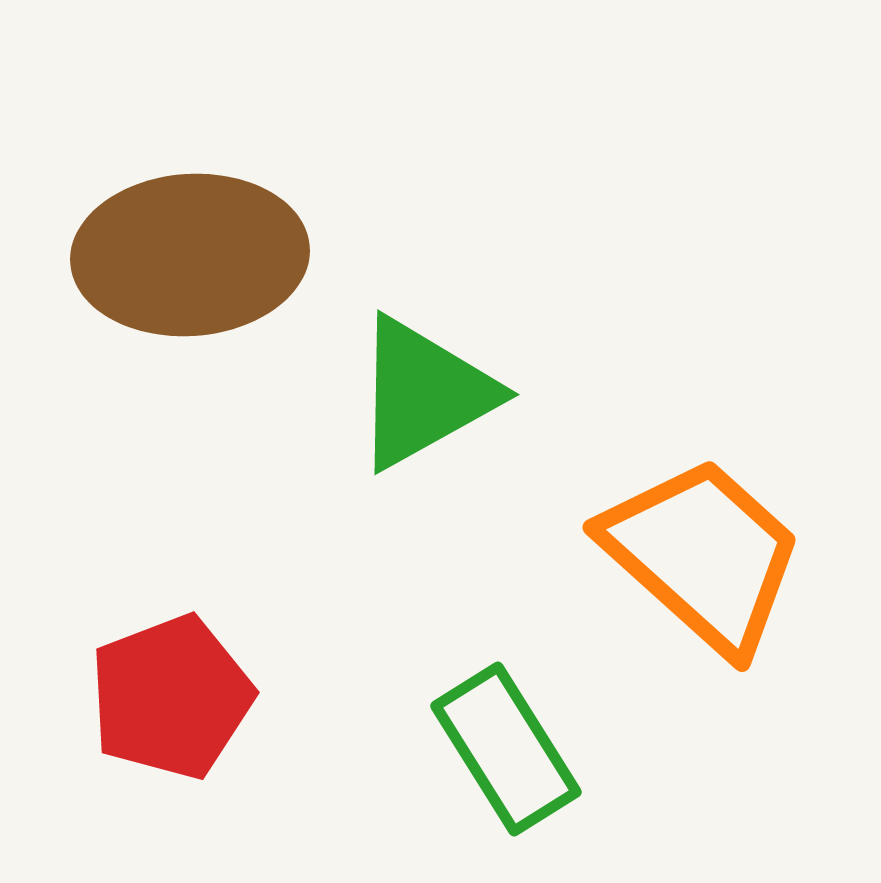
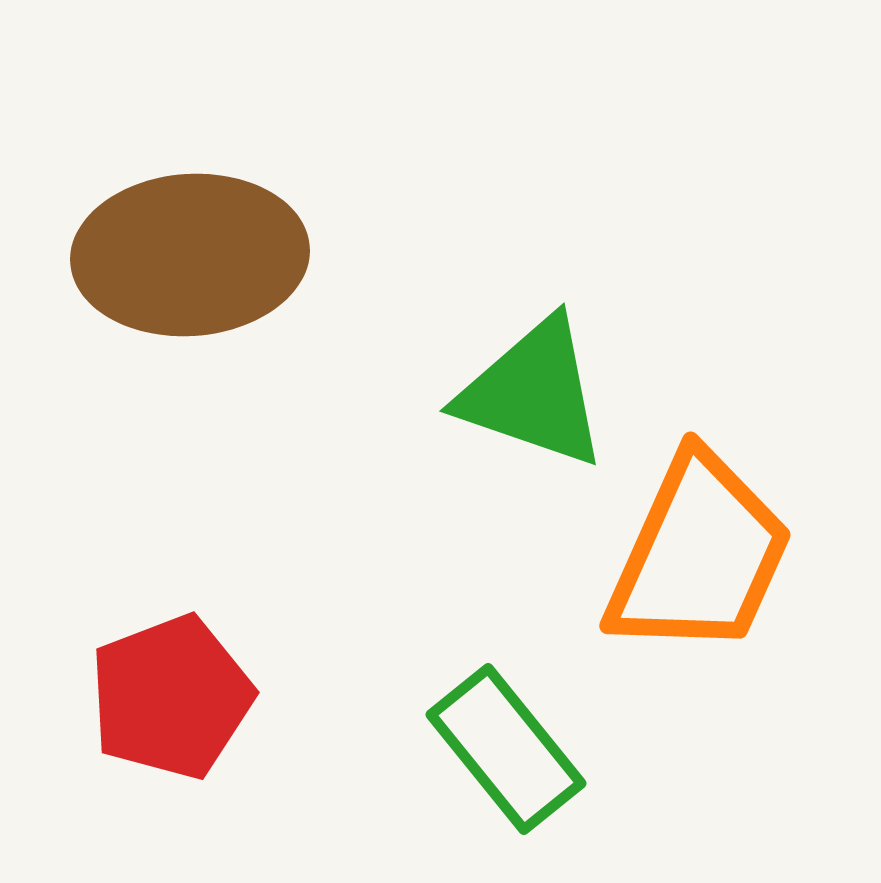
green triangle: moved 109 px right; rotated 48 degrees clockwise
orange trapezoid: moved 4 px left; rotated 72 degrees clockwise
green rectangle: rotated 7 degrees counterclockwise
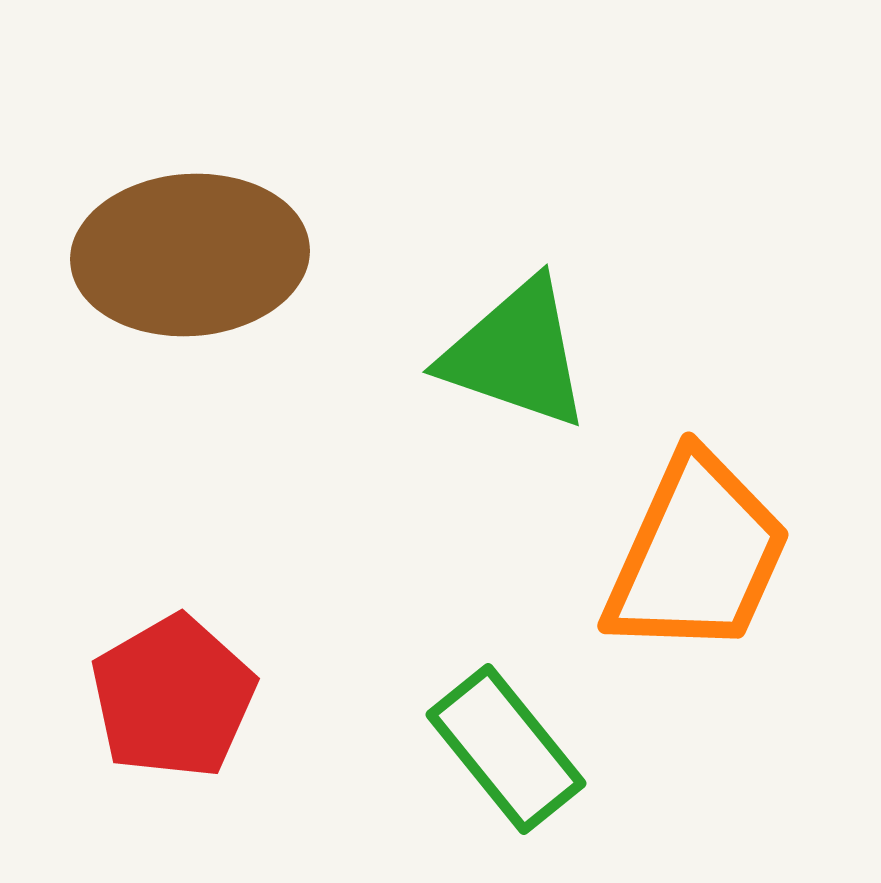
green triangle: moved 17 px left, 39 px up
orange trapezoid: moved 2 px left
red pentagon: moved 2 px right; rotated 9 degrees counterclockwise
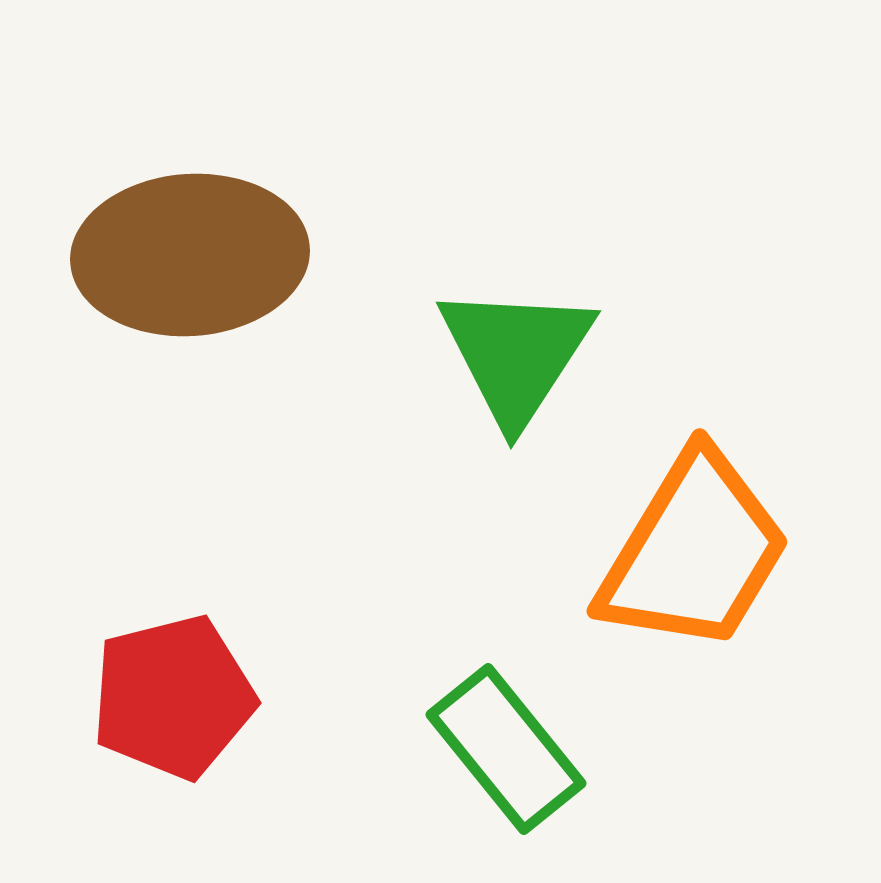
green triangle: rotated 44 degrees clockwise
orange trapezoid: moved 3 px left, 3 px up; rotated 7 degrees clockwise
red pentagon: rotated 16 degrees clockwise
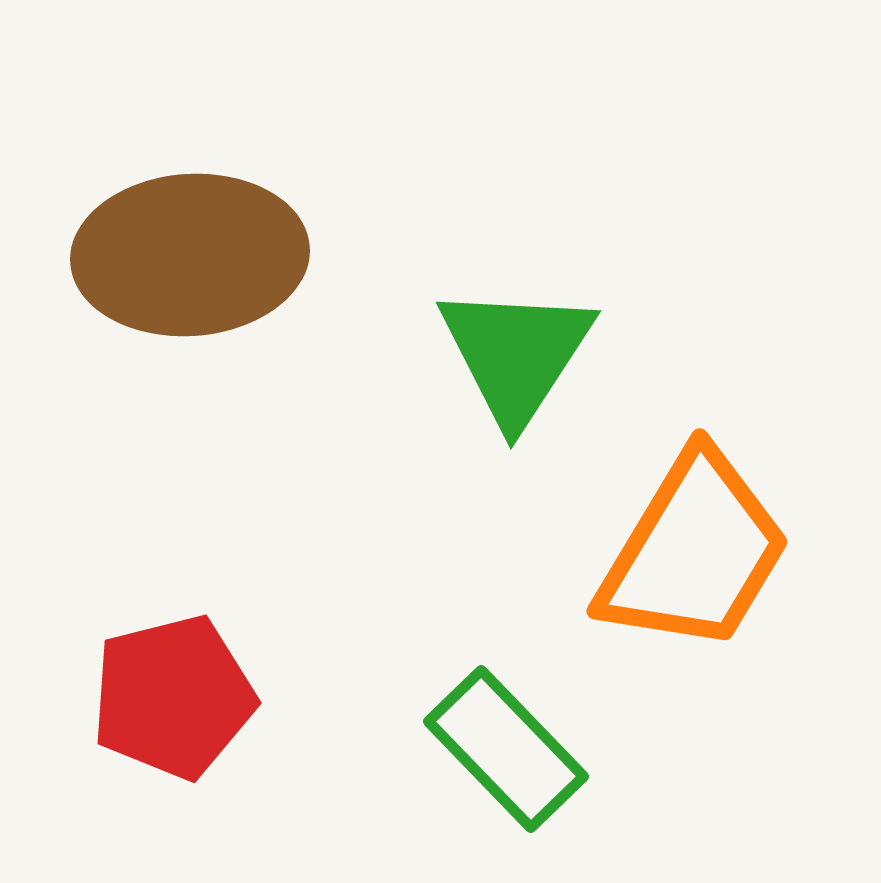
green rectangle: rotated 5 degrees counterclockwise
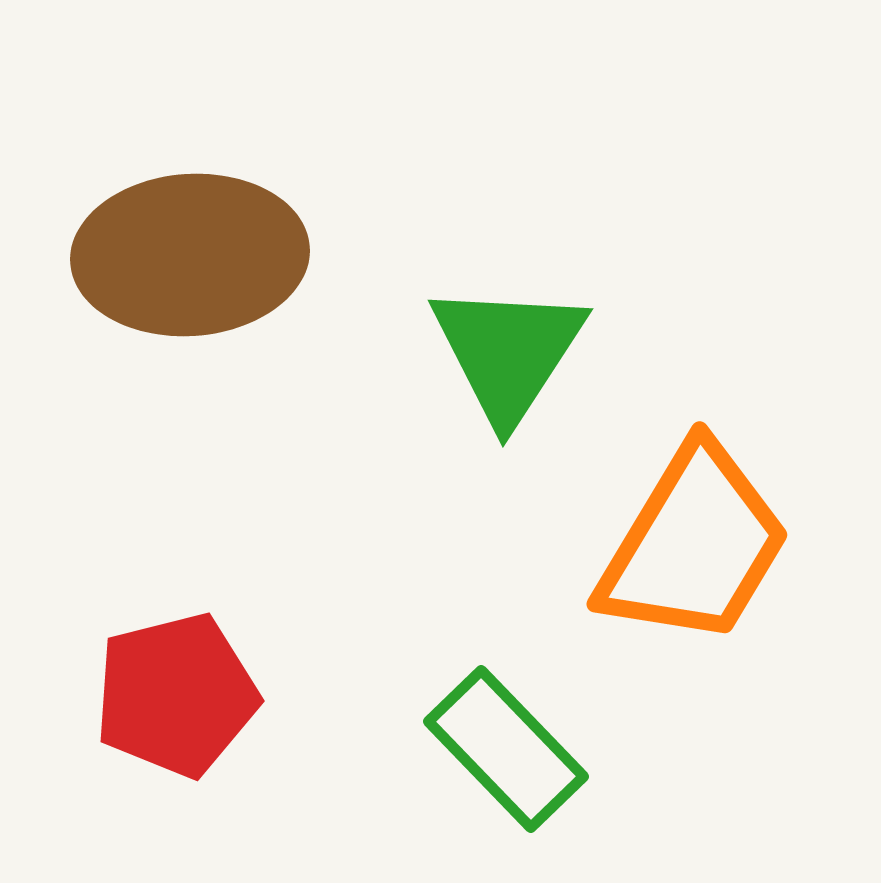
green triangle: moved 8 px left, 2 px up
orange trapezoid: moved 7 px up
red pentagon: moved 3 px right, 2 px up
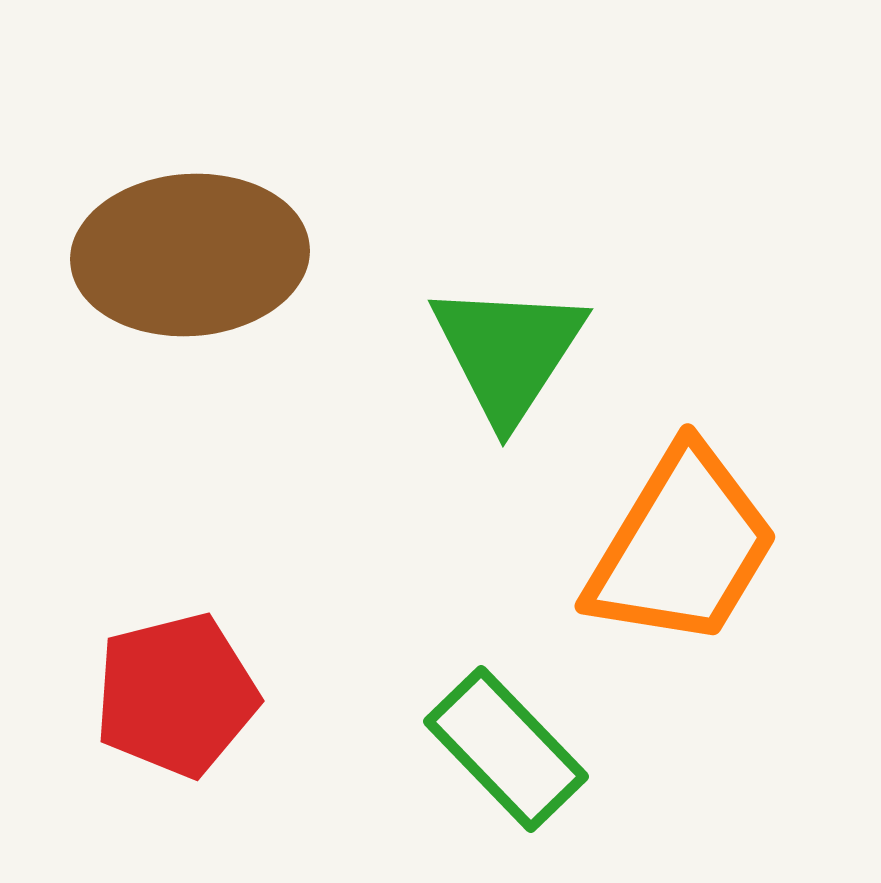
orange trapezoid: moved 12 px left, 2 px down
